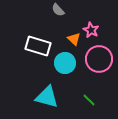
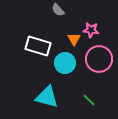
pink star: rotated 21 degrees counterclockwise
orange triangle: rotated 16 degrees clockwise
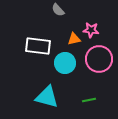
orange triangle: rotated 48 degrees clockwise
white rectangle: rotated 10 degrees counterclockwise
green line: rotated 56 degrees counterclockwise
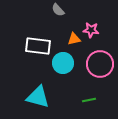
pink circle: moved 1 px right, 5 px down
cyan circle: moved 2 px left
cyan triangle: moved 9 px left
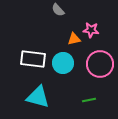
white rectangle: moved 5 px left, 13 px down
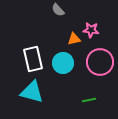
white rectangle: rotated 70 degrees clockwise
pink circle: moved 2 px up
cyan triangle: moved 6 px left, 5 px up
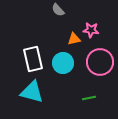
green line: moved 2 px up
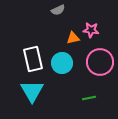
gray semicircle: rotated 72 degrees counterclockwise
orange triangle: moved 1 px left, 1 px up
cyan circle: moved 1 px left
cyan triangle: moved 1 px up; rotated 45 degrees clockwise
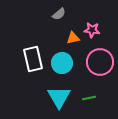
gray semicircle: moved 1 px right, 4 px down; rotated 16 degrees counterclockwise
pink star: moved 1 px right
cyan triangle: moved 27 px right, 6 px down
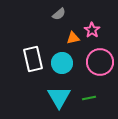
pink star: rotated 28 degrees clockwise
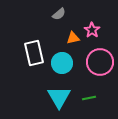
white rectangle: moved 1 px right, 6 px up
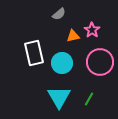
orange triangle: moved 2 px up
green line: moved 1 px down; rotated 48 degrees counterclockwise
